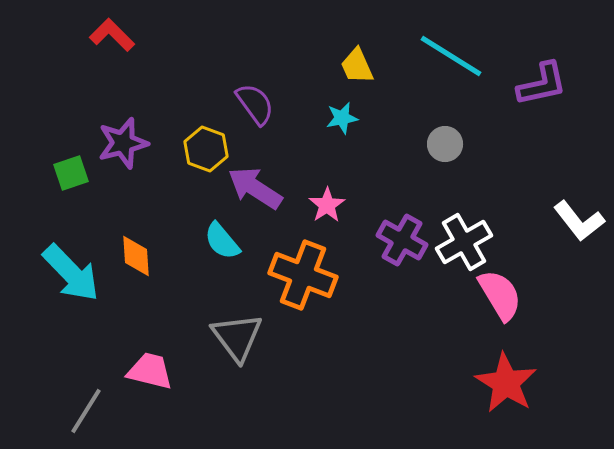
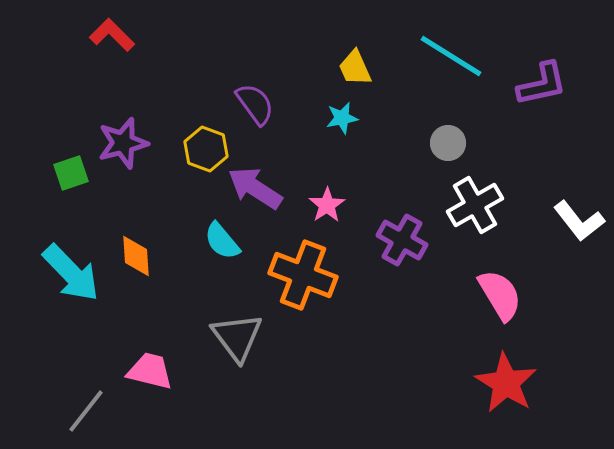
yellow trapezoid: moved 2 px left, 2 px down
gray circle: moved 3 px right, 1 px up
white cross: moved 11 px right, 37 px up
gray line: rotated 6 degrees clockwise
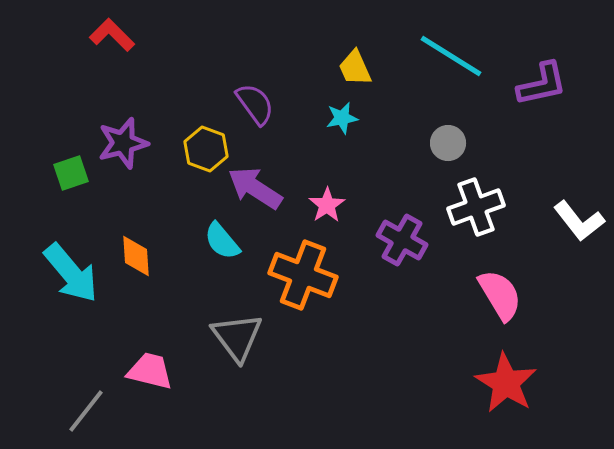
white cross: moved 1 px right, 2 px down; rotated 10 degrees clockwise
cyan arrow: rotated 4 degrees clockwise
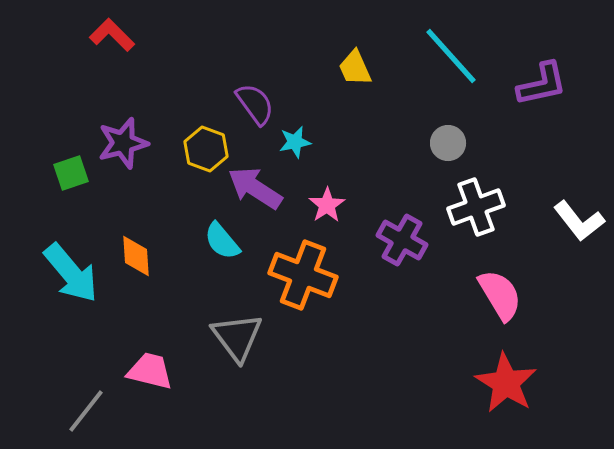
cyan line: rotated 16 degrees clockwise
cyan star: moved 47 px left, 24 px down
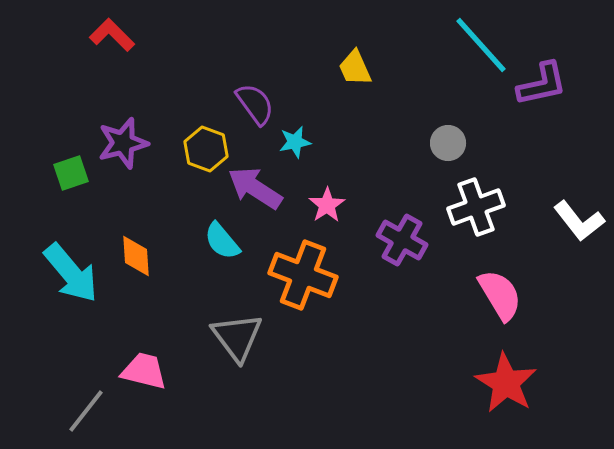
cyan line: moved 30 px right, 11 px up
pink trapezoid: moved 6 px left
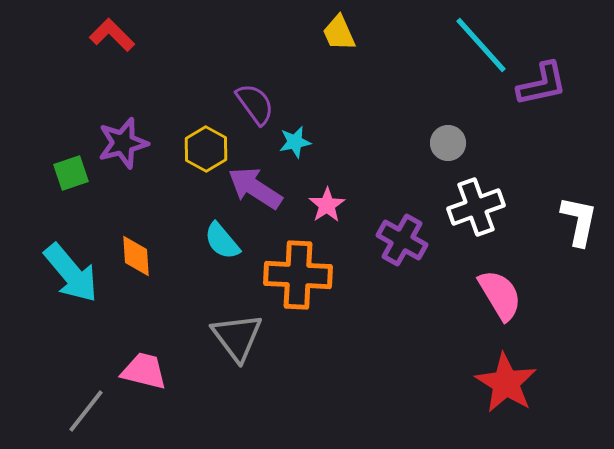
yellow trapezoid: moved 16 px left, 35 px up
yellow hexagon: rotated 9 degrees clockwise
white L-shape: rotated 130 degrees counterclockwise
orange cross: moved 5 px left; rotated 18 degrees counterclockwise
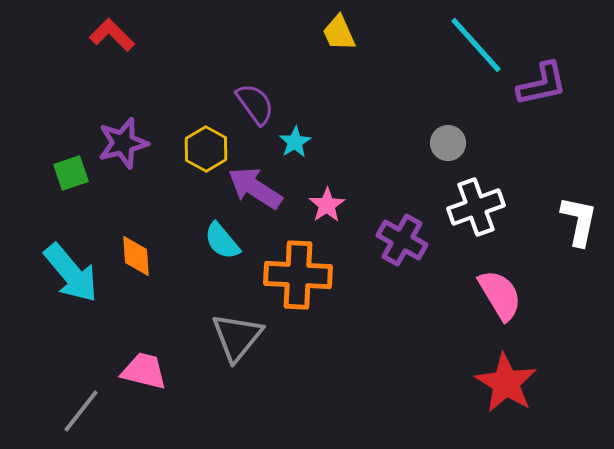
cyan line: moved 5 px left
cyan star: rotated 20 degrees counterclockwise
gray triangle: rotated 16 degrees clockwise
gray line: moved 5 px left
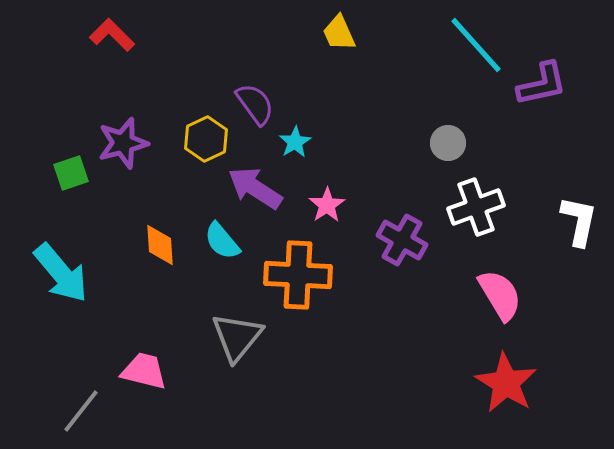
yellow hexagon: moved 10 px up; rotated 6 degrees clockwise
orange diamond: moved 24 px right, 11 px up
cyan arrow: moved 10 px left
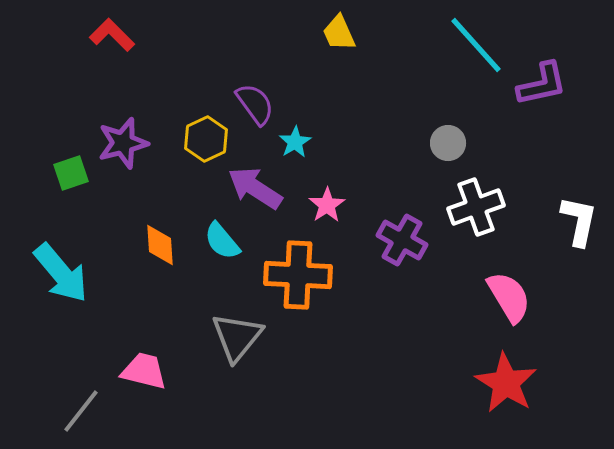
pink semicircle: moved 9 px right, 2 px down
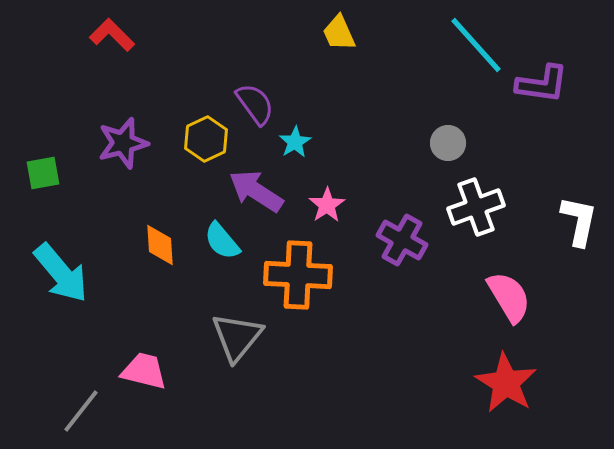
purple L-shape: rotated 20 degrees clockwise
green square: moved 28 px left; rotated 9 degrees clockwise
purple arrow: moved 1 px right, 3 px down
